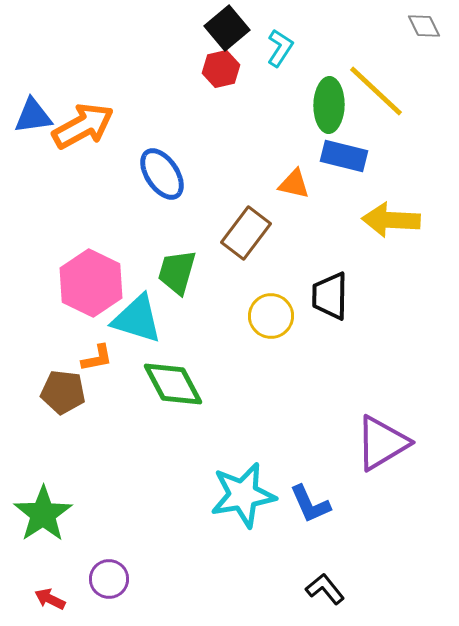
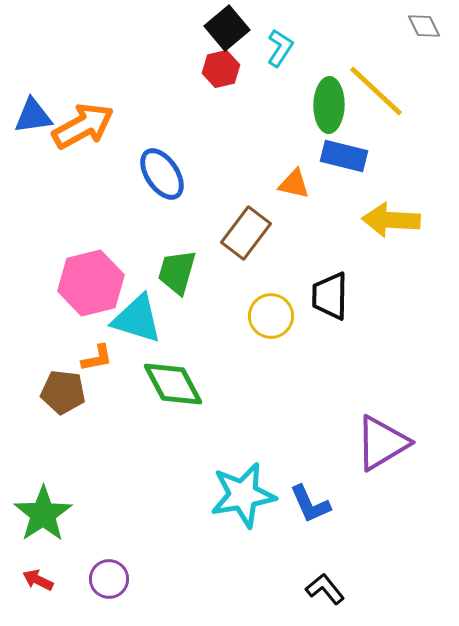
pink hexagon: rotated 20 degrees clockwise
red arrow: moved 12 px left, 19 px up
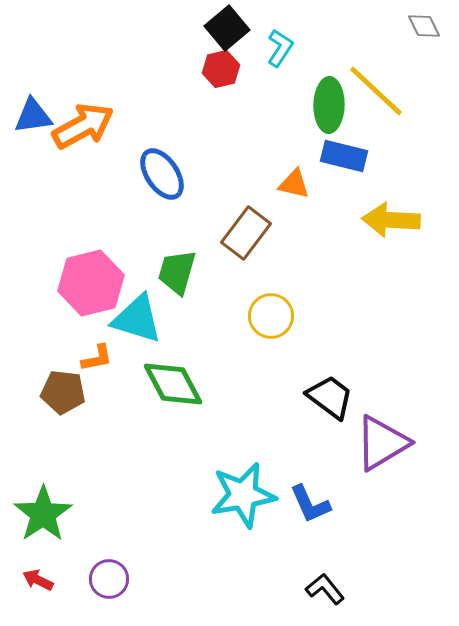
black trapezoid: moved 101 px down; rotated 126 degrees clockwise
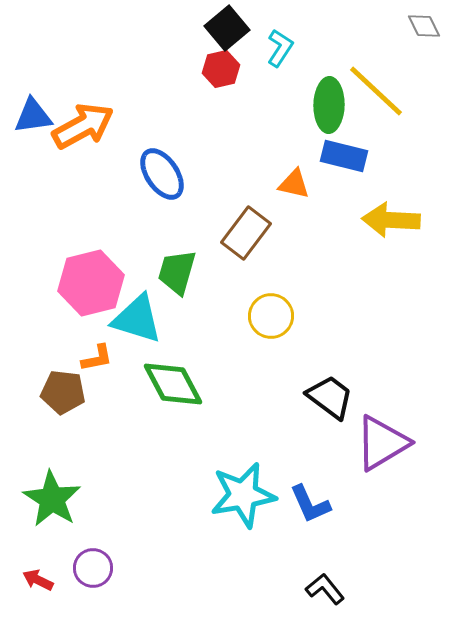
green star: moved 9 px right, 15 px up; rotated 6 degrees counterclockwise
purple circle: moved 16 px left, 11 px up
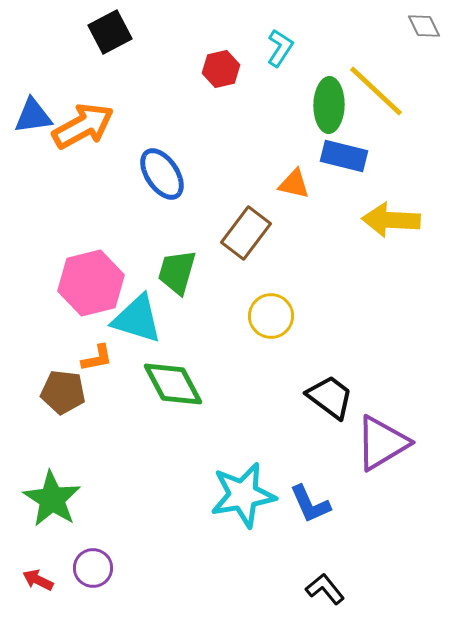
black square: moved 117 px left, 4 px down; rotated 12 degrees clockwise
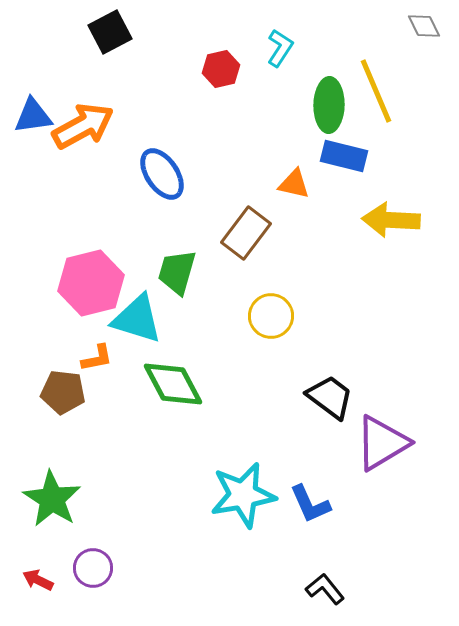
yellow line: rotated 24 degrees clockwise
